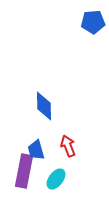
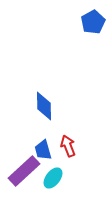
blue pentagon: rotated 25 degrees counterclockwise
blue trapezoid: moved 7 px right
purple rectangle: rotated 36 degrees clockwise
cyan ellipse: moved 3 px left, 1 px up
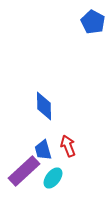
blue pentagon: rotated 15 degrees counterclockwise
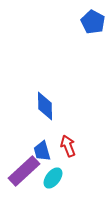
blue diamond: moved 1 px right
blue trapezoid: moved 1 px left, 1 px down
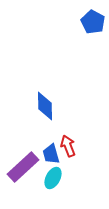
blue trapezoid: moved 9 px right, 3 px down
purple rectangle: moved 1 px left, 4 px up
cyan ellipse: rotated 10 degrees counterclockwise
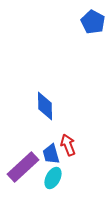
red arrow: moved 1 px up
